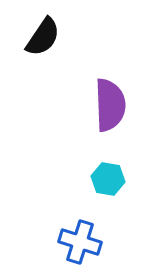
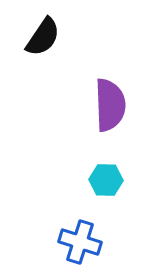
cyan hexagon: moved 2 px left, 1 px down; rotated 8 degrees counterclockwise
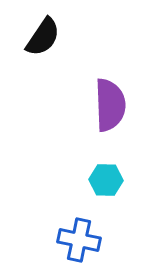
blue cross: moved 1 px left, 2 px up; rotated 6 degrees counterclockwise
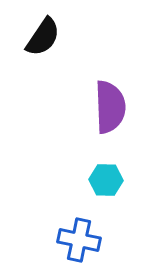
purple semicircle: moved 2 px down
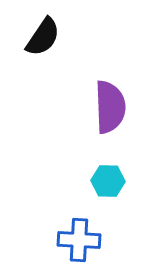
cyan hexagon: moved 2 px right, 1 px down
blue cross: rotated 9 degrees counterclockwise
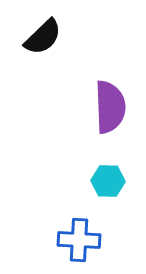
black semicircle: rotated 12 degrees clockwise
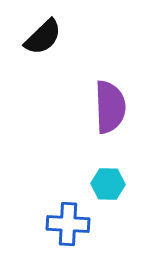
cyan hexagon: moved 3 px down
blue cross: moved 11 px left, 16 px up
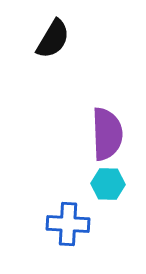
black semicircle: moved 10 px right, 2 px down; rotated 15 degrees counterclockwise
purple semicircle: moved 3 px left, 27 px down
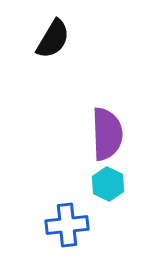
cyan hexagon: rotated 24 degrees clockwise
blue cross: moved 1 px left, 1 px down; rotated 9 degrees counterclockwise
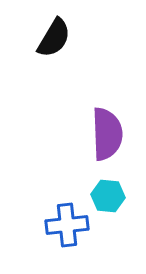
black semicircle: moved 1 px right, 1 px up
cyan hexagon: moved 12 px down; rotated 20 degrees counterclockwise
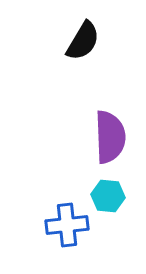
black semicircle: moved 29 px right, 3 px down
purple semicircle: moved 3 px right, 3 px down
